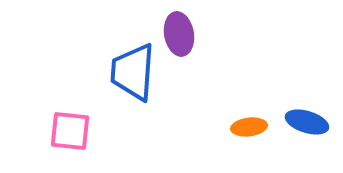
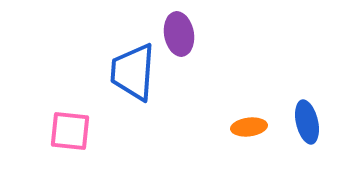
blue ellipse: rotated 60 degrees clockwise
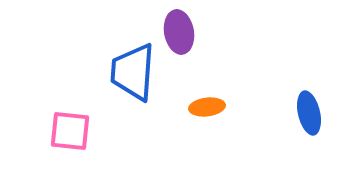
purple ellipse: moved 2 px up
blue ellipse: moved 2 px right, 9 px up
orange ellipse: moved 42 px left, 20 px up
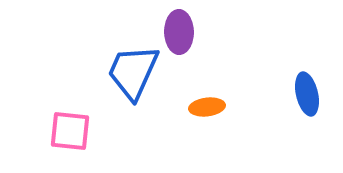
purple ellipse: rotated 9 degrees clockwise
blue trapezoid: rotated 20 degrees clockwise
blue ellipse: moved 2 px left, 19 px up
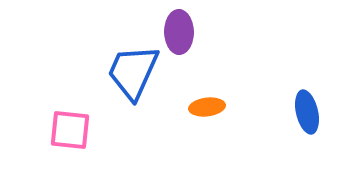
blue ellipse: moved 18 px down
pink square: moved 1 px up
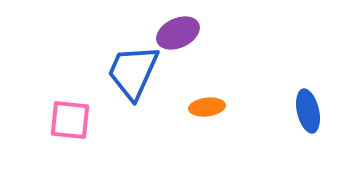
purple ellipse: moved 1 px left, 1 px down; rotated 66 degrees clockwise
blue ellipse: moved 1 px right, 1 px up
pink square: moved 10 px up
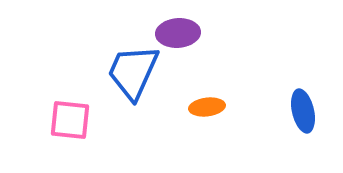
purple ellipse: rotated 21 degrees clockwise
blue ellipse: moved 5 px left
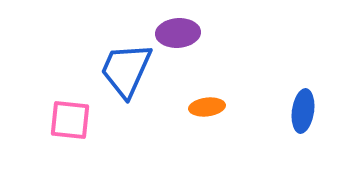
blue trapezoid: moved 7 px left, 2 px up
blue ellipse: rotated 21 degrees clockwise
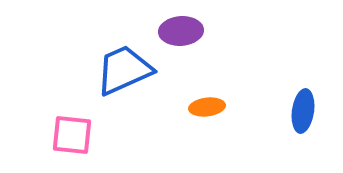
purple ellipse: moved 3 px right, 2 px up
blue trapezoid: moved 2 px left; rotated 42 degrees clockwise
pink square: moved 2 px right, 15 px down
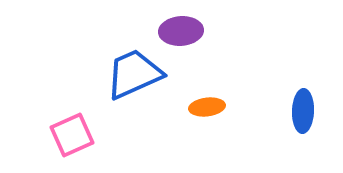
blue trapezoid: moved 10 px right, 4 px down
blue ellipse: rotated 6 degrees counterclockwise
pink square: rotated 30 degrees counterclockwise
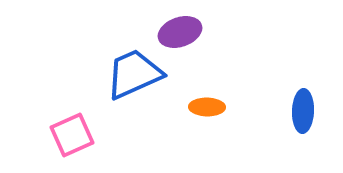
purple ellipse: moved 1 px left, 1 px down; rotated 15 degrees counterclockwise
orange ellipse: rotated 8 degrees clockwise
